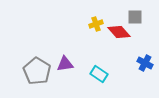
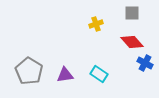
gray square: moved 3 px left, 4 px up
red diamond: moved 13 px right, 10 px down
purple triangle: moved 11 px down
gray pentagon: moved 8 px left
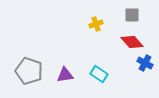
gray square: moved 2 px down
gray pentagon: rotated 12 degrees counterclockwise
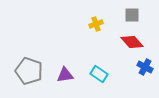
blue cross: moved 4 px down
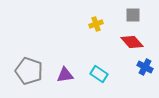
gray square: moved 1 px right
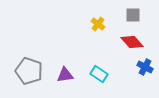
yellow cross: moved 2 px right; rotated 32 degrees counterclockwise
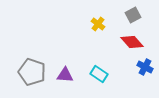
gray square: rotated 28 degrees counterclockwise
gray pentagon: moved 3 px right, 1 px down
purple triangle: rotated 12 degrees clockwise
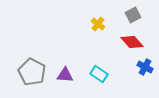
gray pentagon: rotated 8 degrees clockwise
